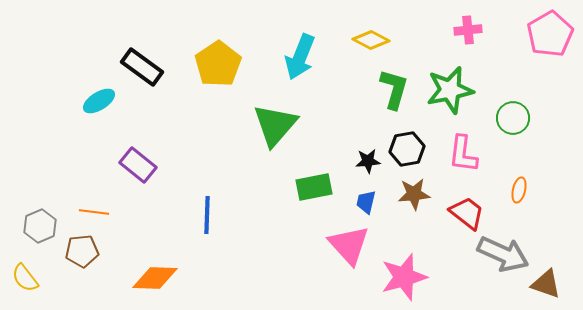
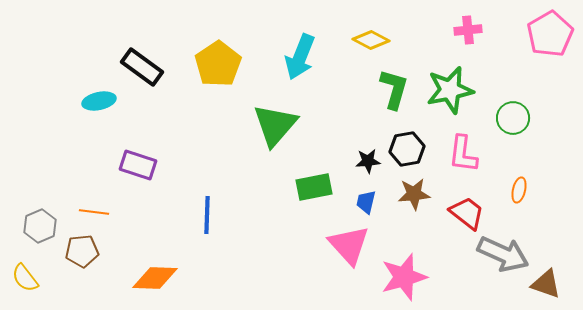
cyan ellipse: rotated 20 degrees clockwise
purple rectangle: rotated 21 degrees counterclockwise
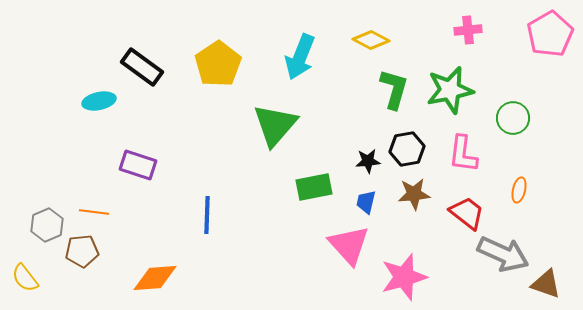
gray hexagon: moved 7 px right, 1 px up
orange diamond: rotated 6 degrees counterclockwise
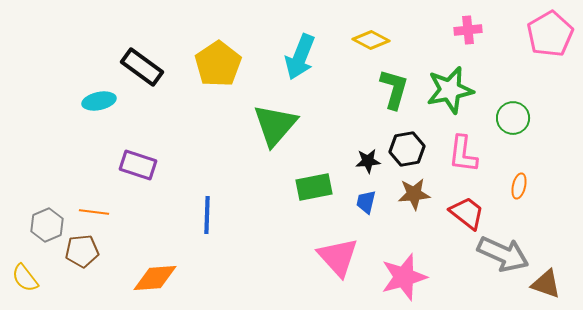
orange ellipse: moved 4 px up
pink triangle: moved 11 px left, 12 px down
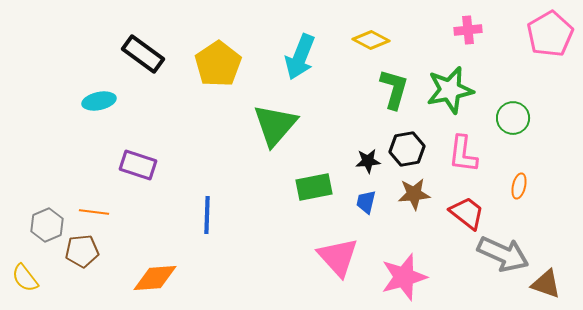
black rectangle: moved 1 px right, 13 px up
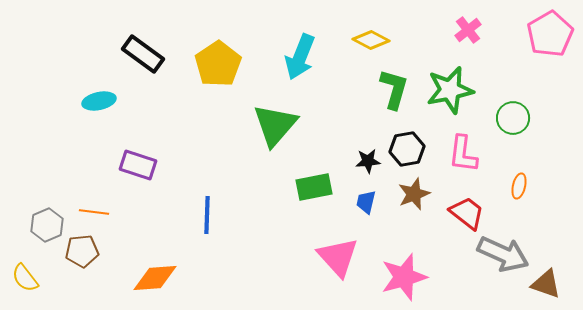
pink cross: rotated 32 degrees counterclockwise
brown star: rotated 16 degrees counterclockwise
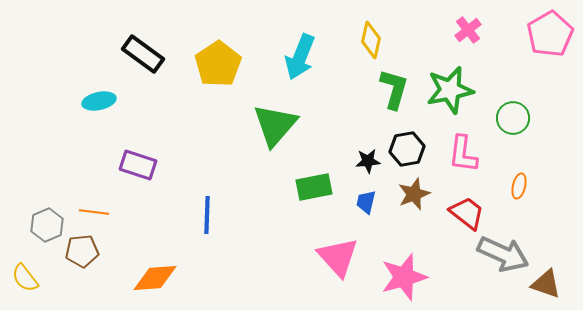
yellow diamond: rotated 75 degrees clockwise
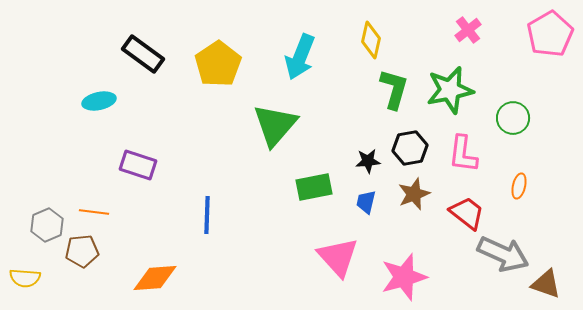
black hexagon: moved 3 px right, 1 px up
yellow semicircle: rotated 48 degrees counterclockwise
